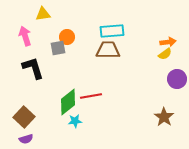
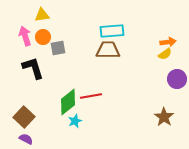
yellow triangle: moved 1 px left, 1 px down
orange circle: moved 24 px left
cyan star: rotated 16 degrees counterclockwise
purple semicircle: rotated 136 degrees counterclockwise
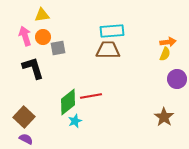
yellow semicircle: rotated 32 degrees counterclockwise
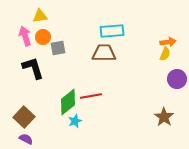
yellow triangle: moved 2 px left, 1 px down
brown trapezoid: moved 4 px left, 3 px down
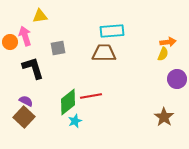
orange circle: moved 33 px left, 5 px down
yellow semicircle: moved 2 px left
purple semicircle: moved 38 px up
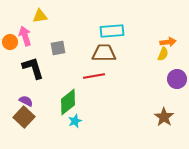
red line: moved 3 px right, 20 px up
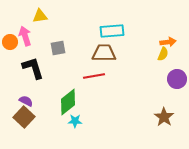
cyan star: rotated 24 degrees clockwise
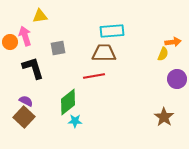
orange arrow: moved 5 px right
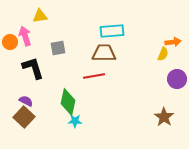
green diamond: rotated 40 degrees counterclockwise
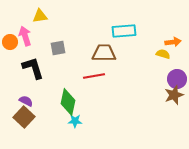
cyan rectangle: moved 12 px right
yellow semicircle: rotated 96 degrees counterclockwise
brown star: moved 10 px right, 22 px up; rotated 18 degrees clockwise
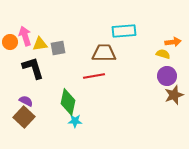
yellow triangle: moved 28 px down
purple circle: moved 10 px left, 3 px up
